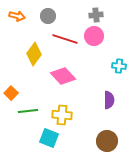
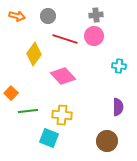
purple semicircle: moved 9 px right, 7 px down
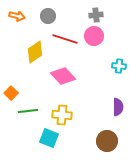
yellow diamond: moved 1 px right, 2 px up; rotated 20 degrees clockwise
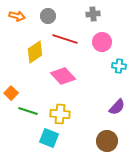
gray cross: moved 3 px left, 1 px up
pink circle: moved 8 px right, 6 px down
purple semicircle: moved 1 px left; rotated 42 degrees clockwise
green line: rotated 24 degrees clockwise
yellow cross: moved 2 px left, 1 px up
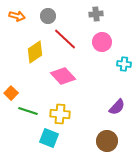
gray cross: moved 3 px right
red line: rotated 25 degrees clockwise
cyan cross: moved 5 px right, 2 px up
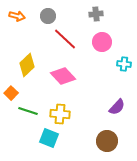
yellow diamond: moved 8 px left, 13 px down; rotated 10 degrees counterclockwise
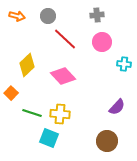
gray cross: moved 1 px right, 1 px down
green line: moved 4 px right, 2 px down
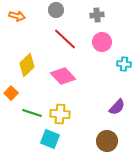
gray circle: moved 8 px right, 6 px up
cyan square: moved 1 px right, 1 px down
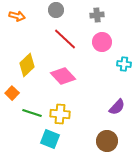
orange square: moved 1 px right
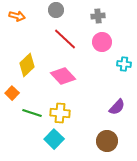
gray cross: moved 1 px right, 1 px down
yellow cross: moved 1 px up
cyan square: moved 4 px right; rotated 24 degrees clockwise
